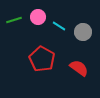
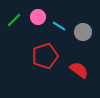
green line: rotated 28 degrees counterclockwise
red pentagon: moved 3 px right, 3 px up; rotated 25 degrees clockwise
red semicircle: moved 2 px down
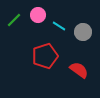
pink circle: moved 2 px up
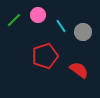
cyan line: moved 2 px right; rotated 24 degrees clockwise
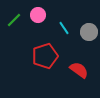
cyan line: moved 3 px right, 2 px down
gray circle: moved 6 px right
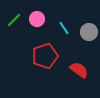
pink circle: moved 1 px left, 4 px down
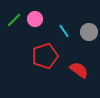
pink circle: moved 2 px left
cyan line: moved 3 px down
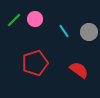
red pentagon: moved 10 px left, 7 px down
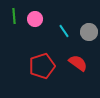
green line: moved 4 px up; rotated 49 degrees counterclockwise
red pentagon: moved 7 px right, 3 px down
red semicircle: moved 1 px left, 7 px up
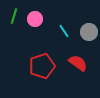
green line: rotated 21 degrees clockwise
